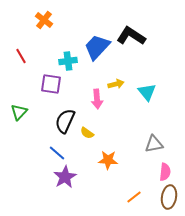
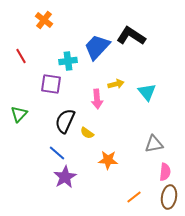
green triangle: moved 2 px down
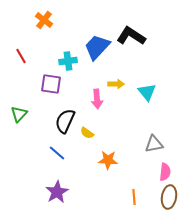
yellow arrow: rotated 14 degrees clockwise
purple star: moved 8 px left, 15 px down
orange line: rotated 56 degrees counterclockwise
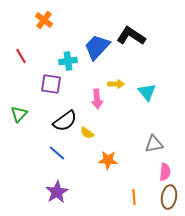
black semicircle: rotated 150 degrees counterclockwise
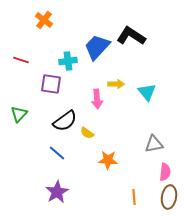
red line: moved 4 px down; rotated 42 degrees counterclockwise
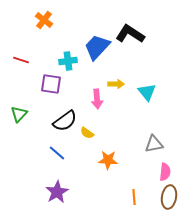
black L-shape: moved 1 px left, 2 px up
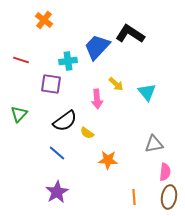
yellow arrow: rotated 42 degrees clockwise
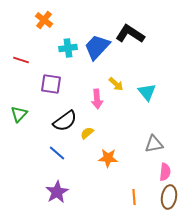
cyan cross: moved 13 px up
yellow semicircle: rotated 104 degrees clockwise
orange star: moved 2 px up
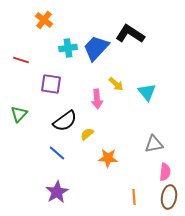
blue trapezoid: moved 1 px left, 1 px down
yellow semicircle: moved 1 px down
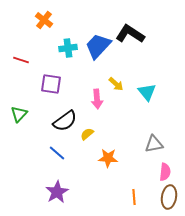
blue trapezoid: moved 2 px right, 2 px up
